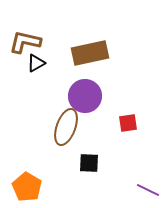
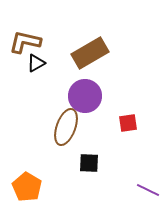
brown rectangle: rotated 18 degrees counterclockwise
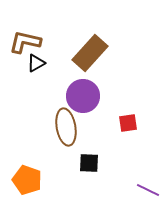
brown rectangle: rotated 18 degrees counterclockwise
purple circle: moved 2 px left
brown ellipse: rotated 30 degrees counterclockwise
orange pentagon: moved 7 px up; rotated 12 degrees counterclockwise
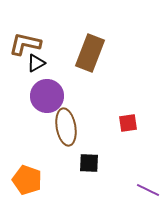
brown L-shape: moved 2 px down
brown rectangle: rotated 21 degrees counterclockwise
purple circle: moved 36 px left
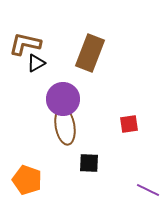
purple circle: moved 16 px right, 3 px down
red square: moved 1 px right, 1 px down
brown ellipse: moved 1 px left, 1 px up
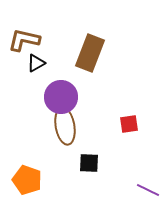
brown L-shape: moved 1 px left, 4 px up
purple circle: moved 2 px left, 2 px up
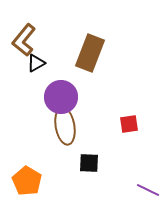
brown L-shape: rotated 64 degrees counterclockwise
orange pentagon: moved 1 px down; rotated 12 degrees clockwise
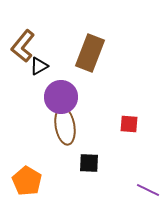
brown L-shape: moved 1 px left, 6 px down
black triangle: moved 3 px right, 3 px down
red square: rotated 12 degrees clockwise
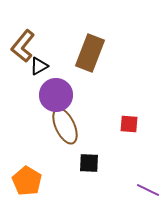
purple circle: moved 5 px left, 2 px up
brown ellipse: rotated 15 degrees counterclockwise
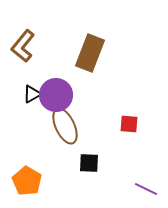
black triangle: moved 7 px left, 28 px down
purple line: moved 2 px left, 1 px up
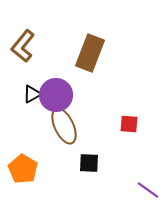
brown ellipse: moved 1 px left
orange pentagon: moved 4 px left, 12 px up
purple line: moved 2 px right, 1 px down; rotated 10 degrees clockwise
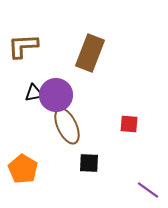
brown L-shape: rotated 48 degrees clockwise
black triangle: moved 2 px right, 1 px up; rotated 18 degrees clockwise
brown ellipse: moved 3 px right
